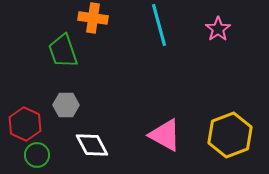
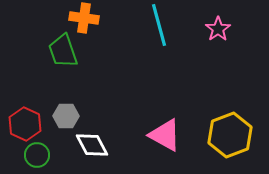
orange cross: moved 9 px left
gray hexagon: moved 11 px down
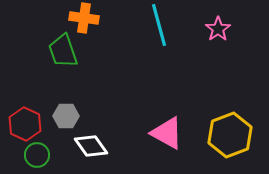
pink triangle: moved 2 px right, 2 px up
white diamond: moved 1 px left, 1 px down; rotated 8 degrees counterclockwise
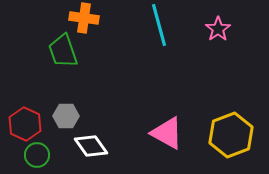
yellow hexagon: moved 1 px right
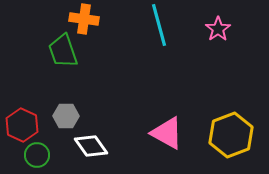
orange cross: moved 1 px down
red hexagon: moved 3 px left, 1 px down
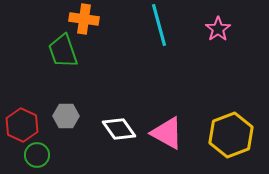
white diamond: moved 28 px right, 17 px up
